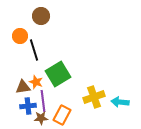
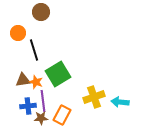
brown circle: moved 4 px up
orange circle: moved 2 px left, 3 px up
brown triangle: moved 7 px up
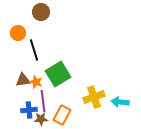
blue cross: moved 1 px right, 4 px down
brown star: moved 1 px down
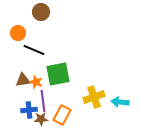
black line: rotated 50 degrees counterclockwise
green square: rotated 20 degrees clockwise
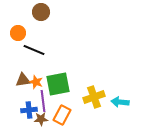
green square: moved 10 px down
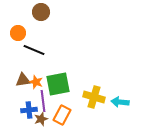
yellow cross: rotated 35 degrees clockwise
brown star: rotated 16 degrees counterclockwise
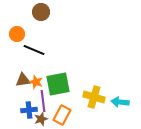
orange circle: moved 1 px left, 1 px down
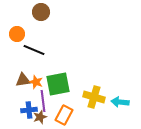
orange rectangle: moved 2 px right
brown star: moved 1 px left, 2 px up
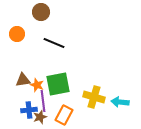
black line: moved 20 px right, 7 px up
orange star: moved 1 px right, 3 px down
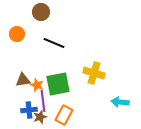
yellow cross: moved 24 px up
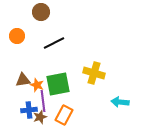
orange circle: moved 2 px down
black line: rotated 50 degrees counterclockwise
